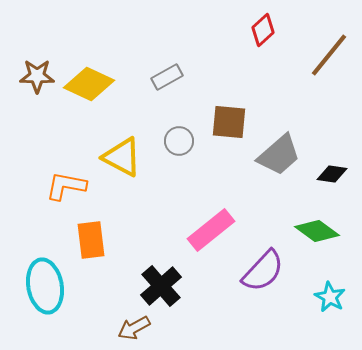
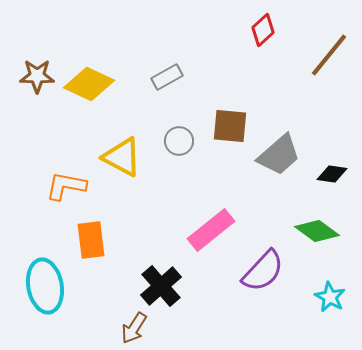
brown square: moved 1 px right, 4 px down
brown arrow: rotated 28 degrees counterclockwise
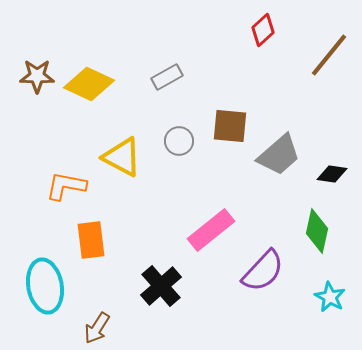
green diamond: rotated 66 degrees clockwise
brown arrow: moved 37 px left
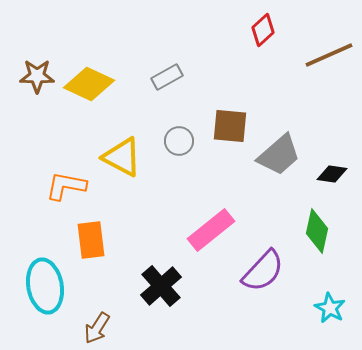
brown line: rotated 27 degrees clockwise
cyan star: moved 11 px down
